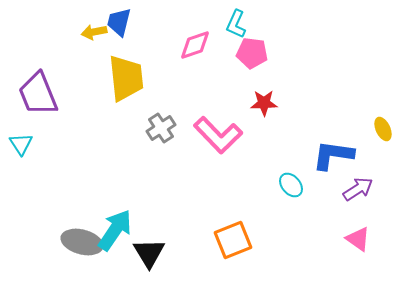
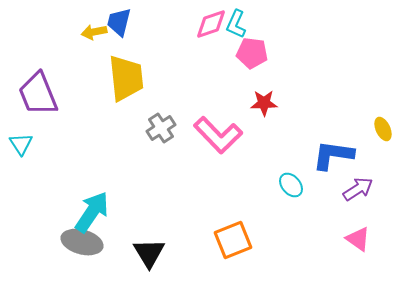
pink diamond: moved 16 px right, 21 px up
cyan arrow: moved 23 px left, 18 px up
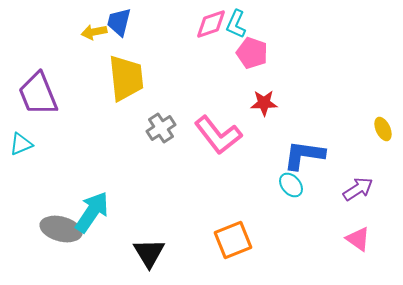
pink pentagon: rotated 12 degrees clockwise
pink L-shape: rotated 6 degrees clockwise
cyan triangle: rotated 40 degrees clockwise
blue L-shape: moved 29 px left
gray ellipse: moved 21 px left, 13 px up
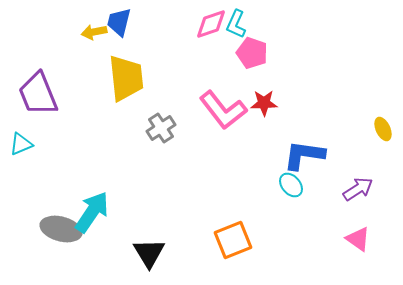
pink L-shape: moved 5 px right, 25 px up
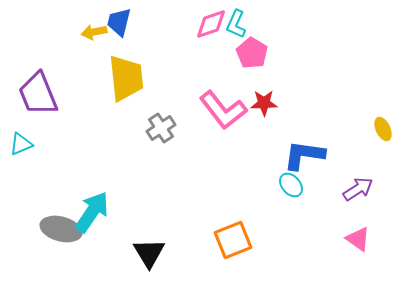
pink pentagon: rotated 12 degrees clockwise
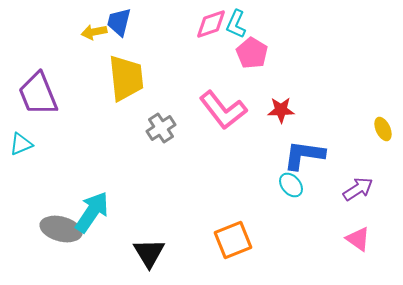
red star: moved 17 px right, 7 px down
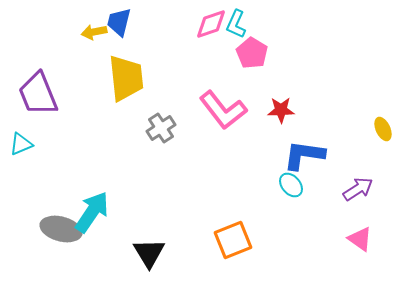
pink triangle: moved 2 px right
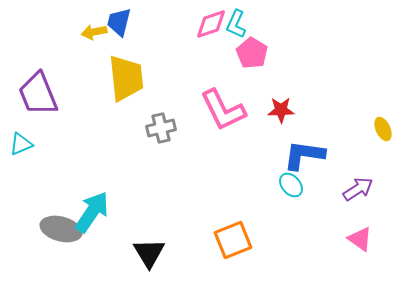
pink L-shape: rotated 12 degrees clockwise
gray cross: rotated 20 degrees clockwise
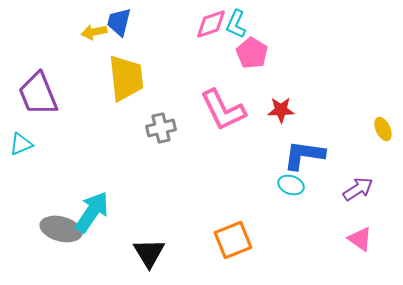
cyan ellipse: rotated 30 degrees counterclockwise
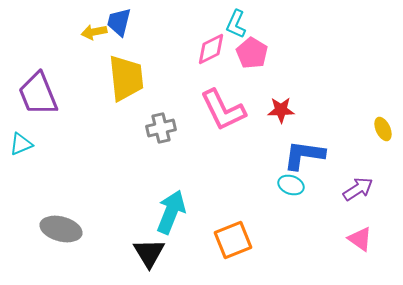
pink diamond: moved 25 px down; rotated 8 degrees counterclockwise
cyan arrow: moved 79 px right; rotated 12 degrees counterclockwise
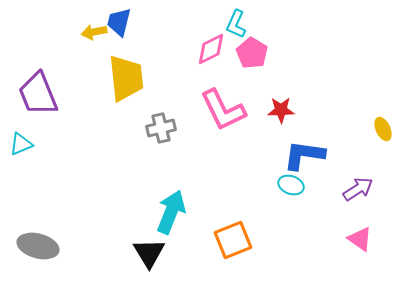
gray ellipse: moved 23 px left, 17 px down
